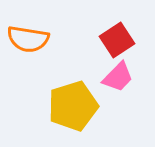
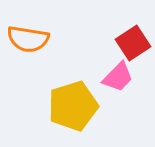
red square: moved 16 px right, 3 px down
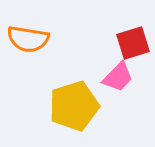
red square: rotated 16 degrees clockwise
yellow pentagon: moved 1 px right
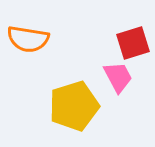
pink trapezoid: rotated 72 degrees counterclockwise
